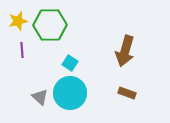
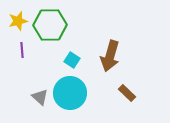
brown arrow: moved 15 px left, 5 px down
cyan square: moved 2 px right, 3 px up
brown rectangle: rotated 24 degrees clockwise
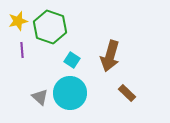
green hexagon: moved 2 px down; rotated 20 degrees clockwise
